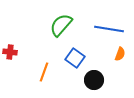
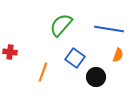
orange semicircle: moved 2 px left, 1 px down
orange line: moved 1 px left
black circle: moved 2 px right, 3 px up
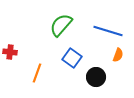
blue line: moved 1 px left, 2 px down; rotated 8 degrees clockwise
blue square: moved 3 px left
orange line: moved 6 px left, 1 px down
